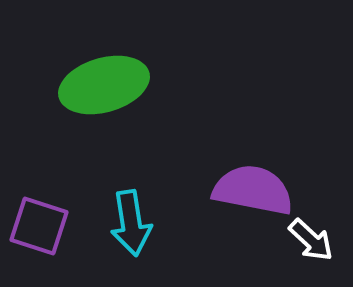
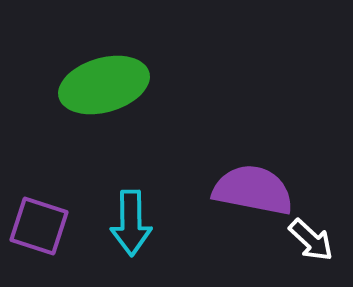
cyan arrow: rotated 8 degrees clockwise
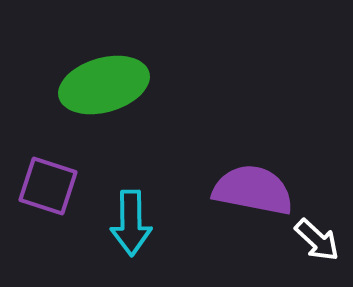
purple square: moved 9 px right, 40 px up
white arrow: moved 6 px right
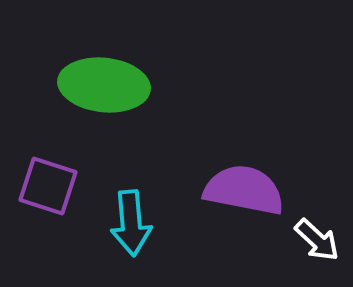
green ellipse: rotated 22 degrees clockwise
purple semicircle: moved 9 px left
cyan arrow: rotated 4 degrees counterclockwise
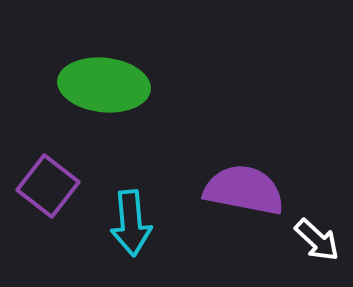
purple square: rotated 20 degrees clockwise
